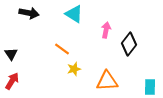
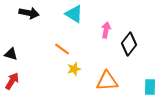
black triangle: rotated 40 degrees counterclockwise
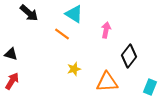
black arrow: rotated 30 degrees clockwise
black diamond: moved 12 px down
orange line: moved 15 px up
orange triangle: moved 1 px down
cyan rectangle: rotated 21 degrees clockwise
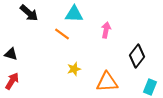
cyan triangle: rotated 30 degrees counterclockwise
black diamond: moved 8 px right
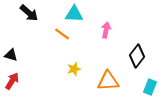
black triangle: moved 1 px down
orange triangle: moved 1 px right, 1 px up
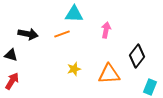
black arrow: moved 1 px left, 21 px down; rotated 30 degrees counterclockwise
orange line: rotated 56 degrees counterclockwise
orange triangle: moved 1 px right, 7 px up
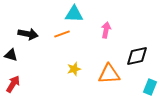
black diamond: rotated 40 degrees clockwise
red arrow: moved 1 px right, 3 px down
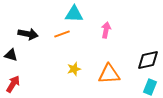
black diamond: moved 11 px right, 4 px down
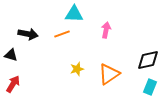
yellow star: moved 3 px right
orange triangle: rotated 30 degrees counterclockwise
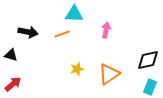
black arrow: moved 2 px up
red arrow: rotated 18 degrees clockwise
